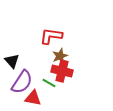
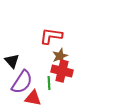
green line: rotated 56 degrees clockwise
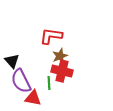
purple semicircle: moved 1 px left, 1 px up; rotated 120 degrees clockwise
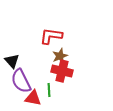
green line: moved 7 px down
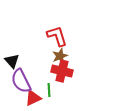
red L-shape: moved 6 px right; rotated 65 degrees clockwise
red triangle: rotated 36 degrees counterclockwise
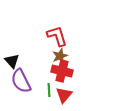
red triangle: moved 31 px right, 3 px up; rotated 24 degrees counterclockwise
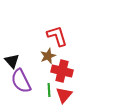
brown star: moved 12 px left
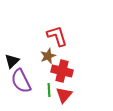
black triangle: rotated 28 degrees clockwise
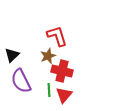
black triangle: moved 6 px up
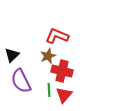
red L-shape: rotated 50 degrees counterclockwise
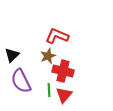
red cross: moved 1 px right
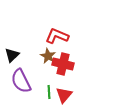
brown star: rotated 21 degrees counterclockwise
red cross: moved 7 px up
green line: moved 2 px down
